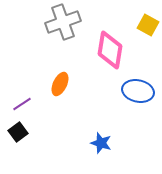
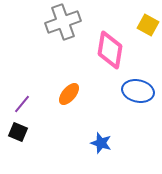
orange ellipse: moved 9 px right, 10 px down; rotated 15 degrees clockwise
purple line: rotated 18 degrees counterclockwise
black square: rotated 30 degrees counterclockwise
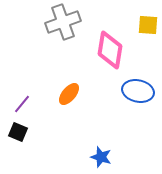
yellow square: rotated 25 degrees counterclockwise
blue star: moved 14 px down
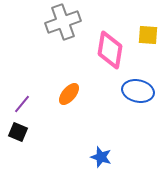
yellow square: moved 10 px down
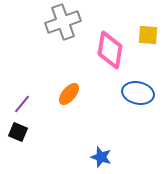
blue ellipse: moved 2 px down
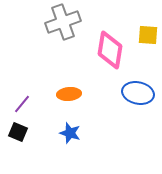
orange ellipse: rotated 45 degrees clockwise
blue star: moved 31 px left, 24 px up
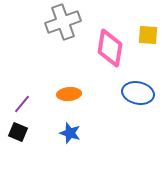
pink diamond: moved 2 px up
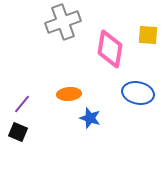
pink diamond: moved 1 px down
blue star: moved 20 px right, 15 px up
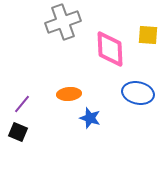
pink diamond: rotated 12 degrees counterclockwise
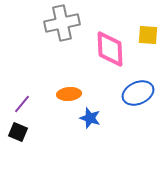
gray cross: moved 1 px left, 1 px down; rotated 8 degrees clockwise
blue ellipse: rotated 36 degrees counterclockwise
